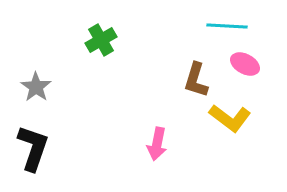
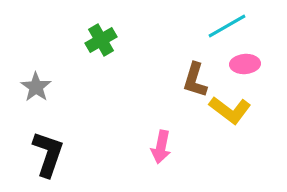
cyan line: rotated 33 degrees counterclockwise
pink ellipse: rotated 32 degrees counterclockwise
brown L-shape: moved 1 px left
yellow L-shape: moved 8 px up
pink arrow: moved 4 px right, 3 px down
black L-shape: moved 15 px right, 6 px down
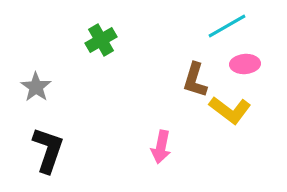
black L-shape: moved 4 px up
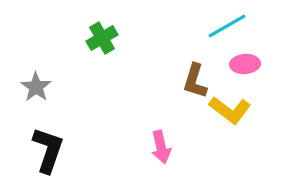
green cross: moved 1 px right, 2 px up
brown L-shape: moved 1 px down
pink arrow: rotated 24 degrees counterclockwise
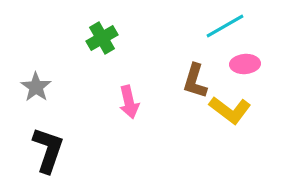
cyan line: moved 2 px left
pink arrow: moved 32 px left, 45 px up
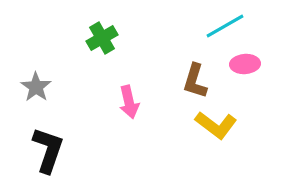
yellow L-shape: moved 14 px left, 15 px down
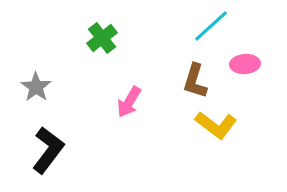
cyan line: moved 14 px left; rotated 12 degrees counterclockwise
green cross: rotated 8 degrees counterclockwise
pink arrow: rotated 44 degrees clockwise
black L-shape: rotated 18 degrees clockwise
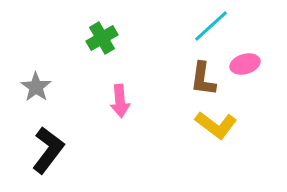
green cross: rotated 8 degrees clockwise
pink ellipse: rotated 12 degrees counterclockwise
brown L-shape: moved 8 px right, 2 px up; rotated 9 degrees counterclockwise
pink arrow: moved 9 px left, 1 px up; rotated 36 degrees counterclockwise
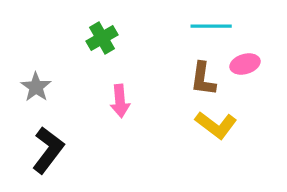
cyan line: rotated 42 degrees clockwise
